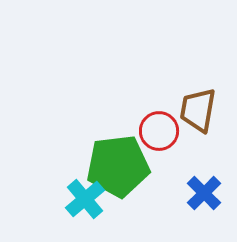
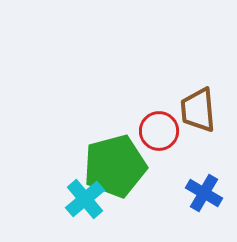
brown trapezoid: rotated 15 degrees counterclockwise
green pentagon: moved 3 px left; rotated 8 degrees counterclockwise
blue cross: rotated 15 degrees counterclockwise
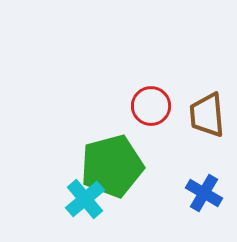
brown trapezoid: moved 9 px right, 5 px down
red circle: moved 8 px left, 25 px up
green pentagon: moved 3 px left
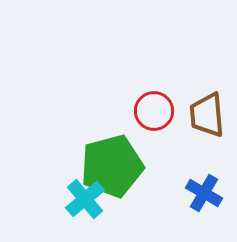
red circle: moved 3 px right, 5 px down
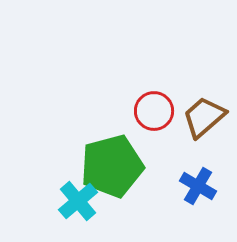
brown trapezoid: moved 3 px left, 2 px down; rotated 54 degrees clockwise
blue cross: moved 6 px left, 7 px up
cyan cross: moved 7 px left, 2 px down
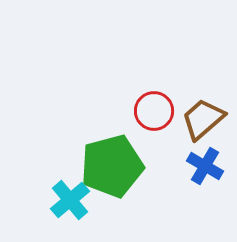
brown trapezoid: moved 1 px left, 2 px down
blue cross: moved 7 px right, 20 px up
cyan cross: moved 8 px left, 1 px up
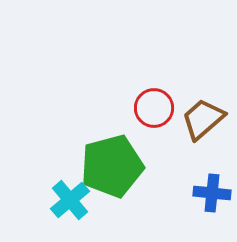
red circle: moved 3 px up
blue cross: moved 7 px right, 27 px down; rotated 24 degrees counterclockwise
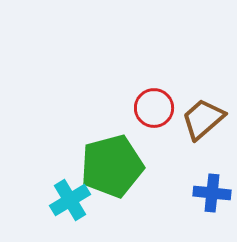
cyan cross: rotated 9 degrees clockwise
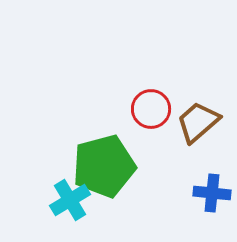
red circle: moved 3 px left, 1 px down
brown trapezoid: moved 5 px left, 3 px down
green pentagon: moved 8 px left
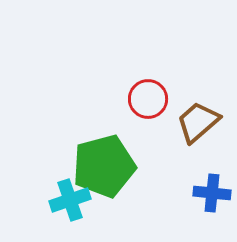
red circle: moved 3 px left, 10 px up
cyan cross: rotated 12 degrees clockwise
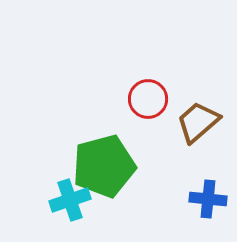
blue cross: moved 4 px left, 6 px down
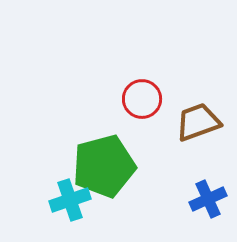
red circle: moved 6 px left
brown trapezoid: rotated 21 degrees clockwise
blue cross: rotated 30 degrees counterclockwise
